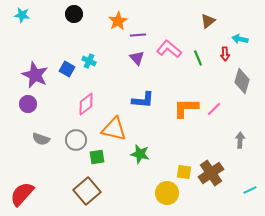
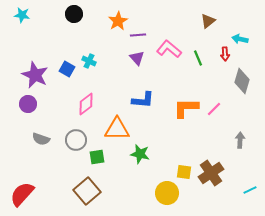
orange triangle: moved 3 px right; rotated 12 degrees counterclockwise
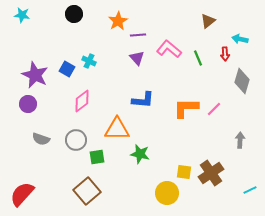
pink diamond: moved 4 px left, 3 px up
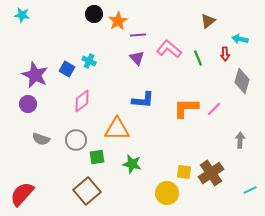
black circle: moved 20 px right
green star: moved 8 px left, 10 px down
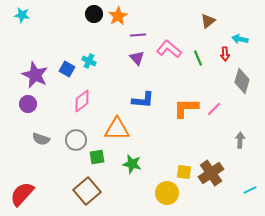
orange star: moved 5 px up
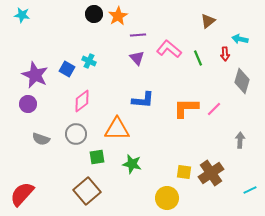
gray circle: moved 6 px up
yellow circle: moved 5 px down
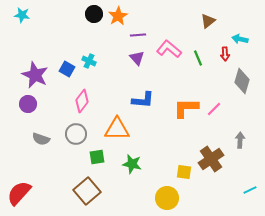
pink diamond: rotated 15 degrees counterclockwise
brown cross: moved 14 px up
red semicircle: moved 3 px left, 1 px up
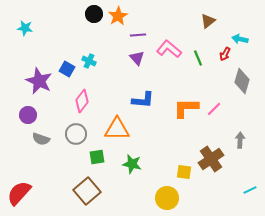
cyan star: moved 3 px right, 13 px down
red arrow: rotated 32 degrees clockwise
purple star: moved 4 px right, 6 px down
purple circle: moved 11 px down
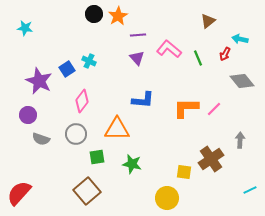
blue square: rotated 28 degrees clockwise
gray diamond: rotated 55 degrees counterclockwise
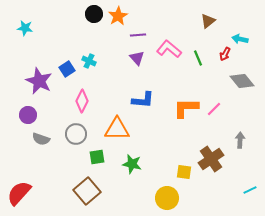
pink diamond: rotated 10 degrees counterclockwise
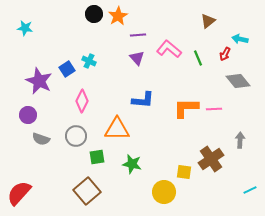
gray diamond: moved 4 px left
pink line: rotated 42 degrees clockwise
gray circle: moved 2 px down
yellow circle: moved 3 px left, 6 px up
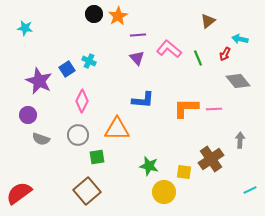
gray circle: moved 2 px right, 1 px up
green star: moved 17 px right, 2 px down
red semicircle: rotated 12 degrees clockwise
